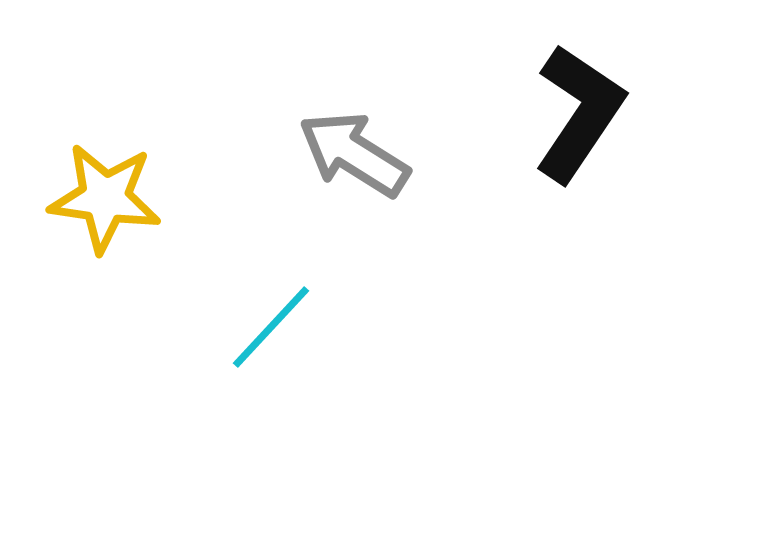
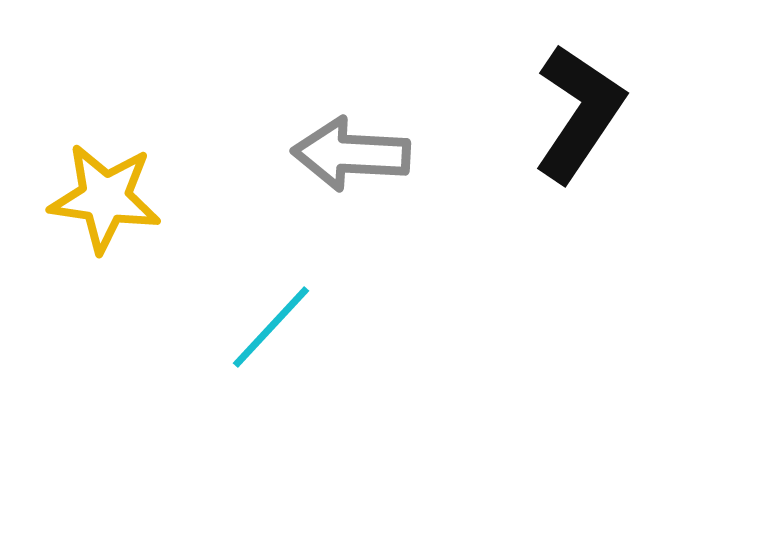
gray arrow: moved 3 px left; rotated 29 degrees counterclockwise
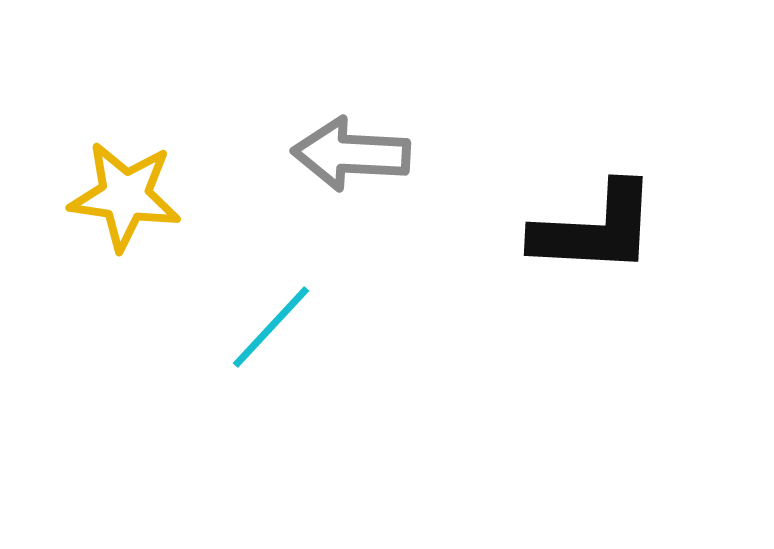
black L-shape: moved 16 px right, 116 px down; rotated 59 degrees clockwise
yellow star: moved 20 px right, 2 px up
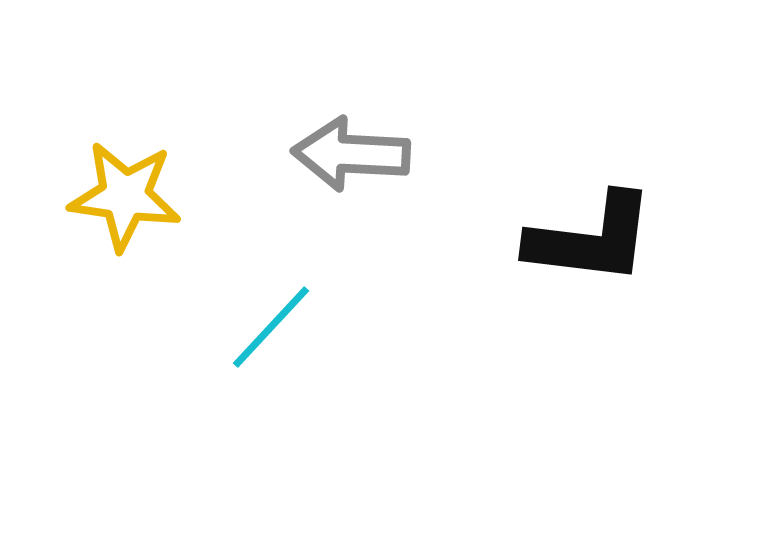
black L-shape: moved 4 px left, 10 px down; rotated 4 degrees clockwise
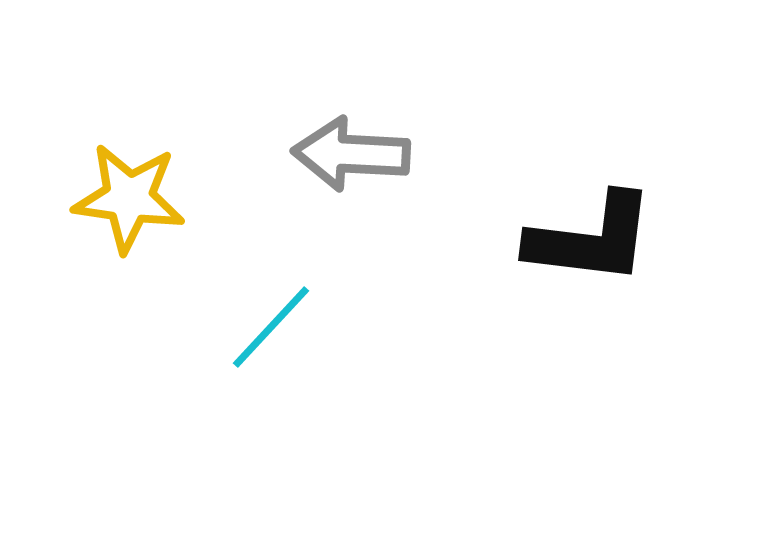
yellow star: moved 4 px right, 2 px down
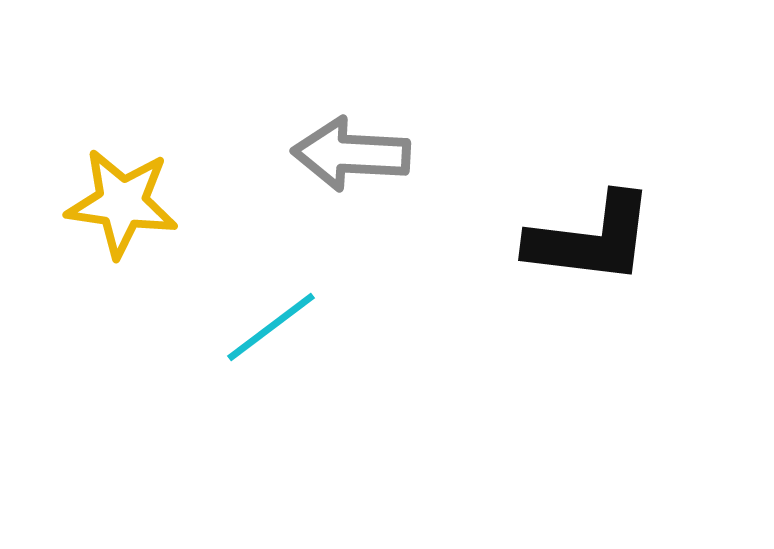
yellow star: moved 7 px left, 5 px down
cyan line: rotated 10 degrees clockwise
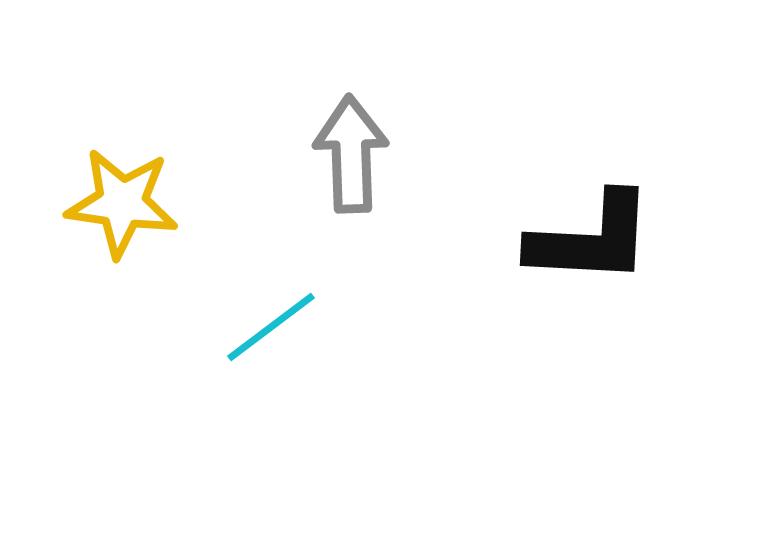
gray arrow: rotated 85 degrees clockwise
black L-shape: rotated 4 degrees counterclockwise
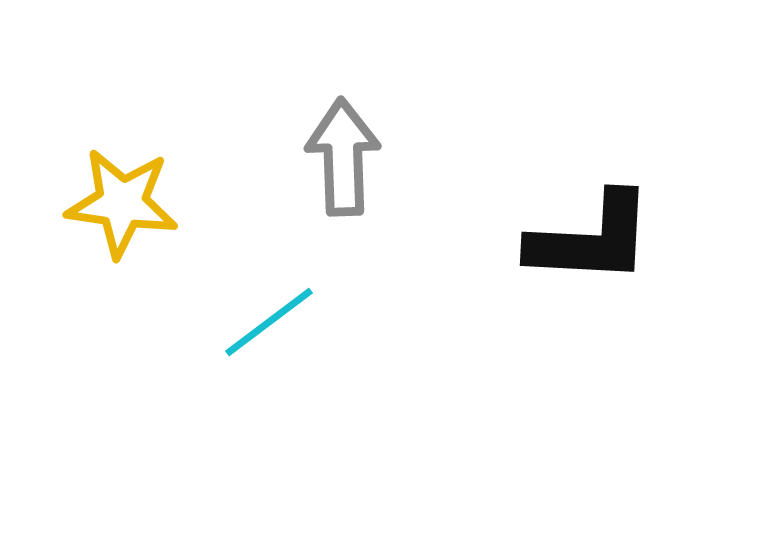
gray arrow: moved 8 px left, 3 px down
cyan line: moved 2 px left, 5 px up
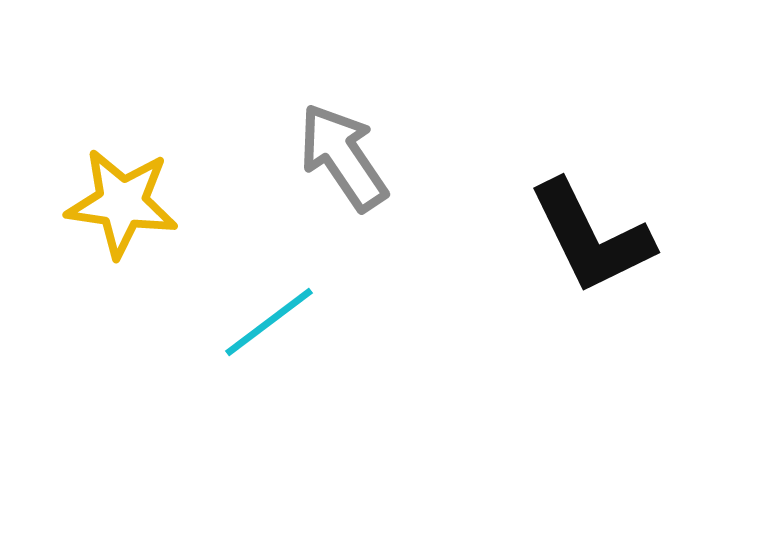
gray arrow: rotated 32 degrees counterclockwise
black L-shape: moved 2 px up; rotated 61 degrees clockwise
